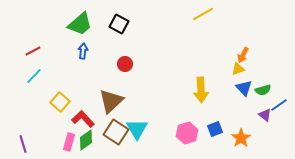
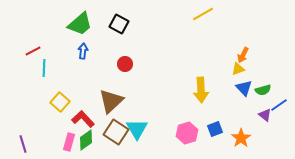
cyan line: moved 10 px right, 8 px up; rotated 42 degrees counterclockwise
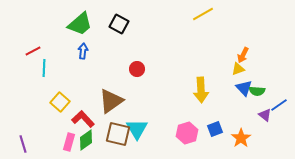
red circle: moved 12 px right, 5 px down
green semicircle: moved 6 px left, 1 px down; rotated 21 degrees clockwise
brown triangle: rotated 8 degrees clockwise
brown square: moved 2 px right, 2 px down; rotated 20 degrees counterclockwise
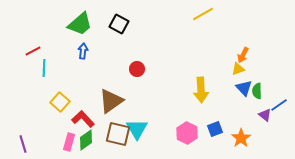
green semicircle: rotated 84 degrees clockwise
pink hexagon: rotated 15 degrees counterclockwise
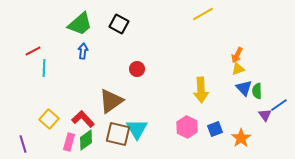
orange arrow: moved 6 px left
yellow square: moved 11 px left, 17 px down
purple triangle: rotated 16 degrees clockwise
pink hexagon: moved 6 px up
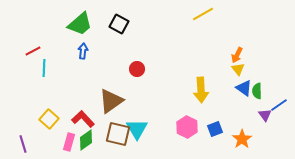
yellow triangle: rotated 48 degrees counterclockwise
blue triangle: rotated 12 degrees counterclockwise
orange star: moved 1 px right, 1 px down
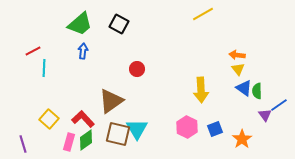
orange arrow: rotated 70 degrees clockwise
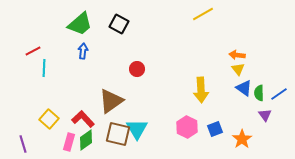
green semicircle: moved 2 px right, 2 px down
blue line: moved 11 px up
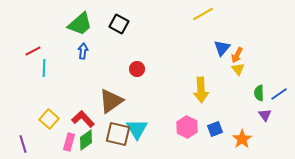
orange arrow: rotated 70 degrees counterclockwise
blue triangle: moved 22 px left, 40 px up; rotated 36 degrees clockwise
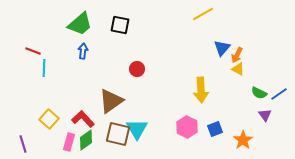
black square: moved 1 px right, 1 px down; rotated 18 degrees counterclockwise
red line: rotated 49 degrees clockwise
yellow triangle: rotated 24 degrees counterclockwise
green semicircle: rotated 63 degrees counterclockwise
orange star: moved 1 px right, 1 px down
